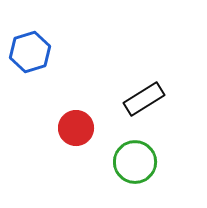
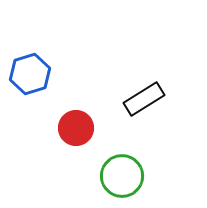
blue hexagon: moved 22 px down
green circle: moved 13 px left, 14 px down
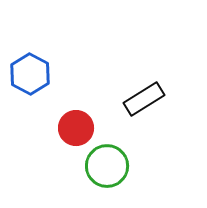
blue hexagon: rotated 15 degrees counterclockwise
green circle: moved 15 px left, 10 px up
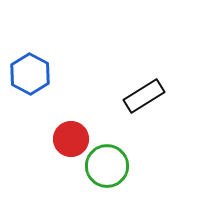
black rectangle: moved 3 px up
red circle: moved 5 px left, 11 px down
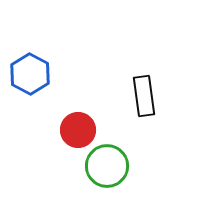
black rectangle: rotated 66 degrees counterclockwise
red circle: moved 7 px right, 9 px up
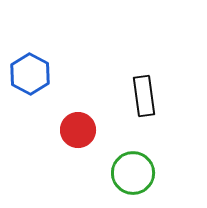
green circle: moved 26 px right, 7 px down
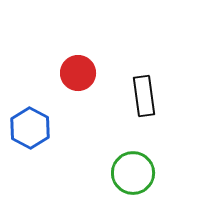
blue hexagon: moved 54 px down
red circle: moved 57 px up
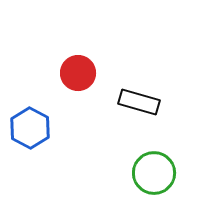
black rectangle: moved 5 px left, 6 px down; rotated 66 degrees counterclockwise
green circle: moved 21 px right
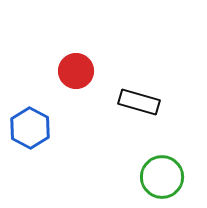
red circle: moved 2 px left, 2 px up
green circle: moved 8 px right, 4 px down
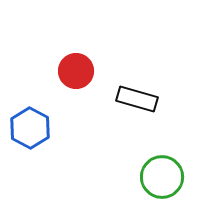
black rectangle: moved 2 px left, 3 px up
